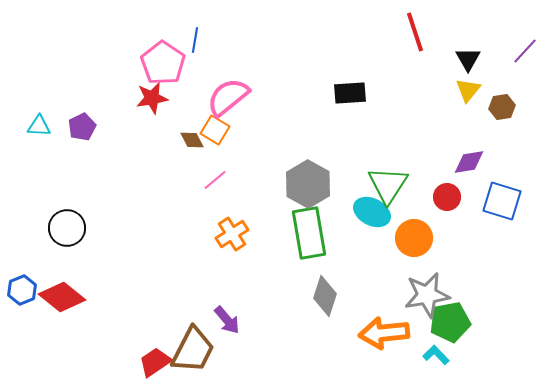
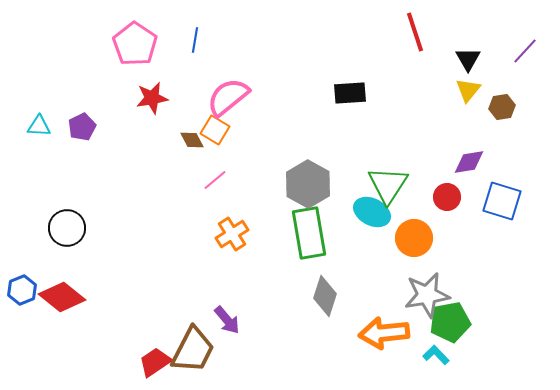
pink pentagon: moved 28 px left, 19 px up
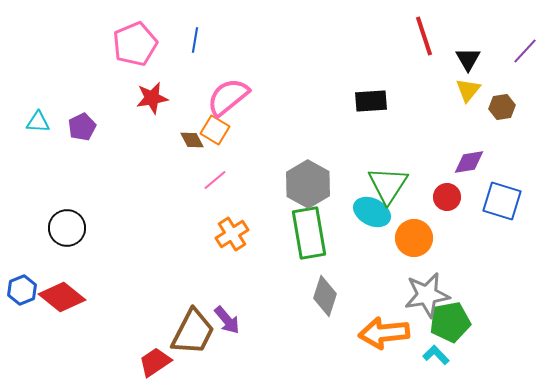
red line: moved 9 px right, 4 px down
pink pentagon: rotated 15 degrees clockwise
black rectangle: moved 21 px right, 8 px down
cyan triangle: moved 1 px left, 4 px up
brown trapezoid: moved 18 px up
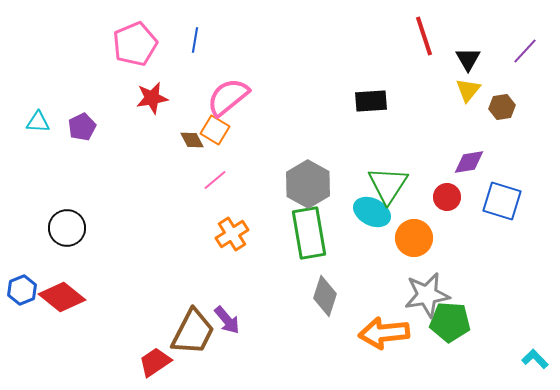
green pentagon: rotated 15 degrees clockwise
cyan L-shape: moved 99 px right, 4 px down
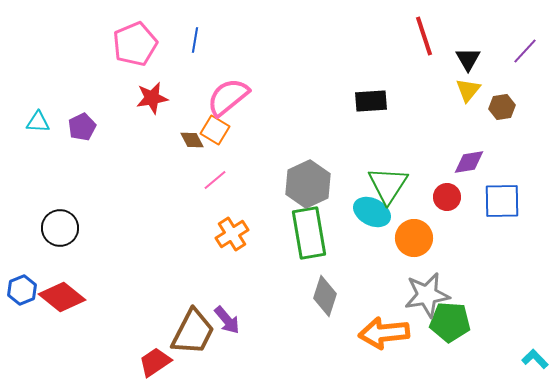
gray hexagon: rotated 6 degrees clockwise
blue square: rotated 18 degrees counterclockwise
black circle: moved 7 px left
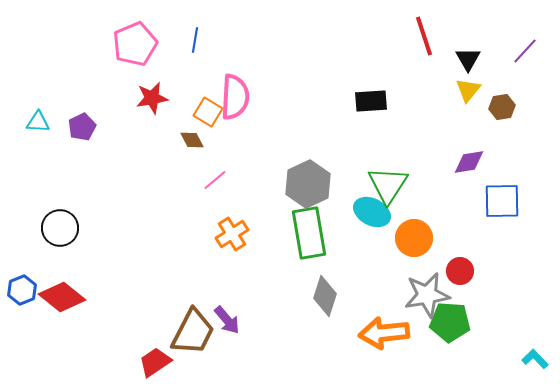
pink semicircle: moved 7 px right; rotated 132 degrees clockwise
orange square: moved 7 px left, 18 px up
red circle: moved 13 px right, 74 px down
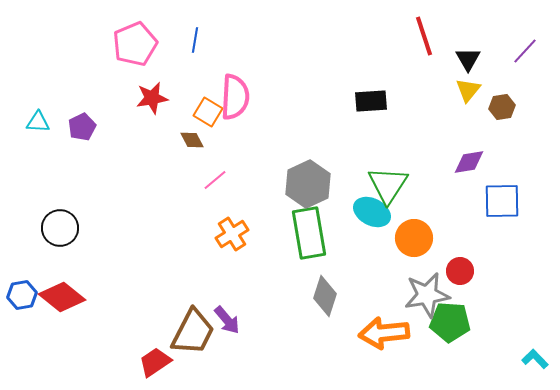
blue hexagon: moved 5 px down; rotated 12 degrees clockwise
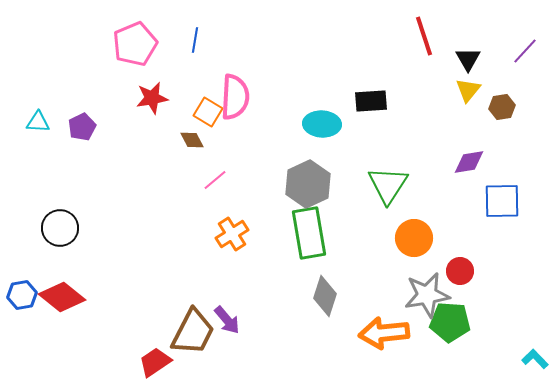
cyan ellipse: moved 50 px left, 88 px up; rotated 24 degrees counterclockwise
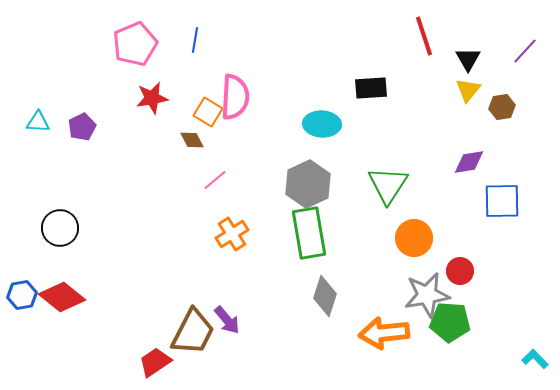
black rectangle: moved 13 px up
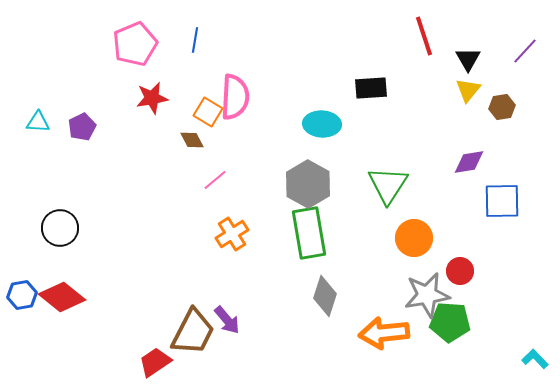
gray hexagon: rotated 6 degrees counterclockwise
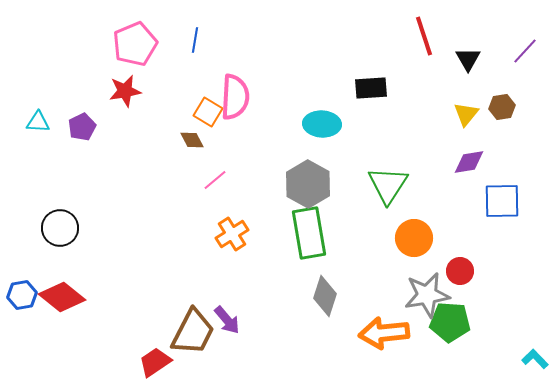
yellow triangle: moved 2 px left, 24 px down
red star: moved 27 px left, 7 px up
